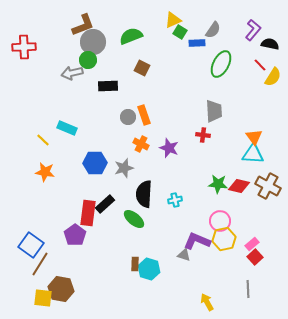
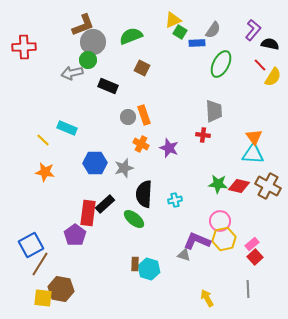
black rectangle at (108, 86): rotated 24 degrees clockwise
blue square at (31, 245): rotated 25 degrees clockwise
yellow arrow at (207, 302): moved 4 px up
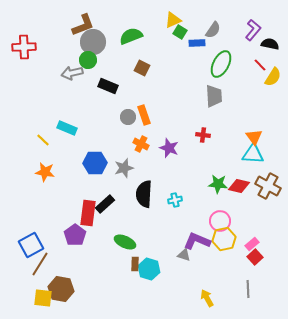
gray trapezoid at (214, 111): moved 15 px up
green ellipse at (134, 219): moved 9 px left, 23 px down; rotated 15 degrees counterclockwise
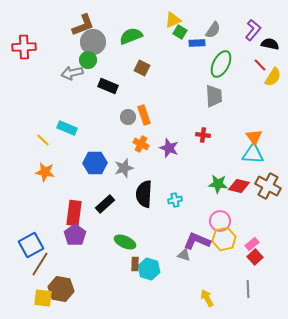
red rectangle at (88, 213): moved 14 px left
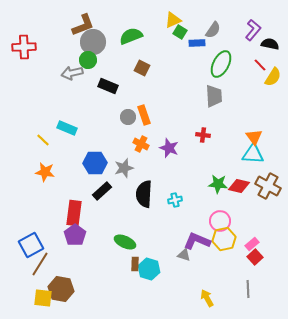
black rectangle at (105, 204): moved 3 px left, 13 px up
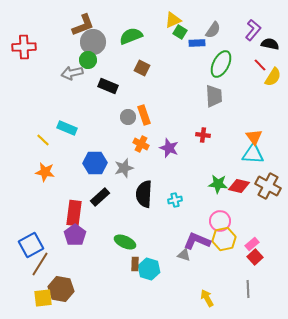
black rectangle at (102, 191): moved 2 px left, 6 px down
yellow square at (43, 298): rotated 12 degrees counterclockwise
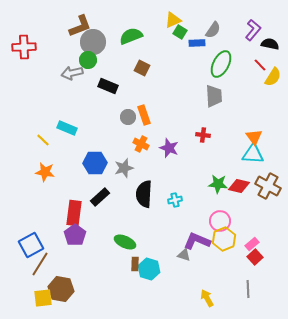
brown L-shape at (83, 25): moved 3 px left, 1 px down
yellow hexagon at (224, 239): rotated 10 degrees counterclockwise
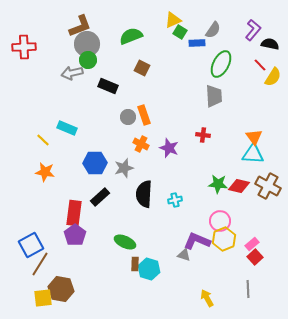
gray circle at (93, 42): moved 6 px left, 2 px down
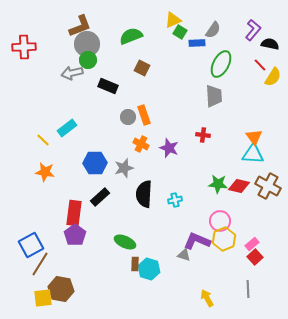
cyan rectangle at (67, 128): rotated 60 degrees counterclockwise
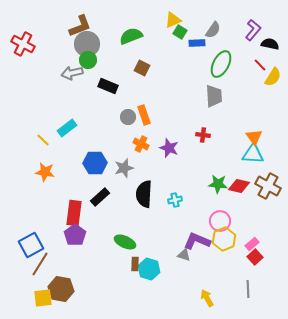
red cross at (24, 47): moved 1 px left, 3 px up; rotated 30 degrees clockwise
